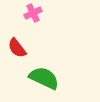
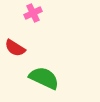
red semicircle: moved 2 px left; rotated 20 degrees counterclockwise
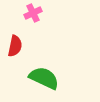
red semicircle: moved 2 px up; rotated 110 degrees counterclockwise
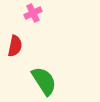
green semicircle: moved 3 px down; rotated 32 degrees clockwise
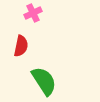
red semicircle: moved 6 px right
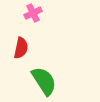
red semicircle: moved 2 px down
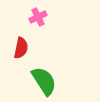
pink cross: moved 5 px right, 4 px down
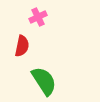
red semicircle: moved 1 px right, 2 px up
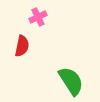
green semicircle: moved 27 px right
